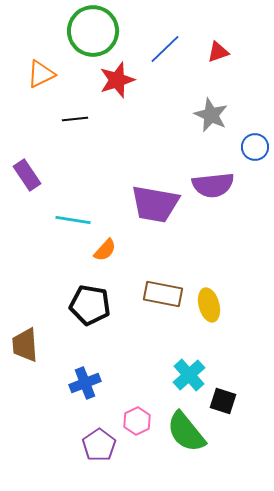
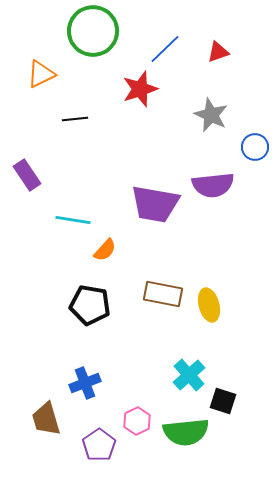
red star: moved 23 px right, 9 px down
brown trapezoid: moved 21 px right, 74 px down; rotated 12 degrees counterclockwise
green semicircle: rotated 57 degrees counterclockwise
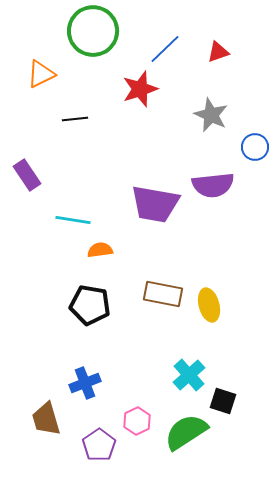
orange semicircle: moved 5 px left; rotated 140 degrees counterclockwise
green semicircle: rotated 153 degrees clockwise
